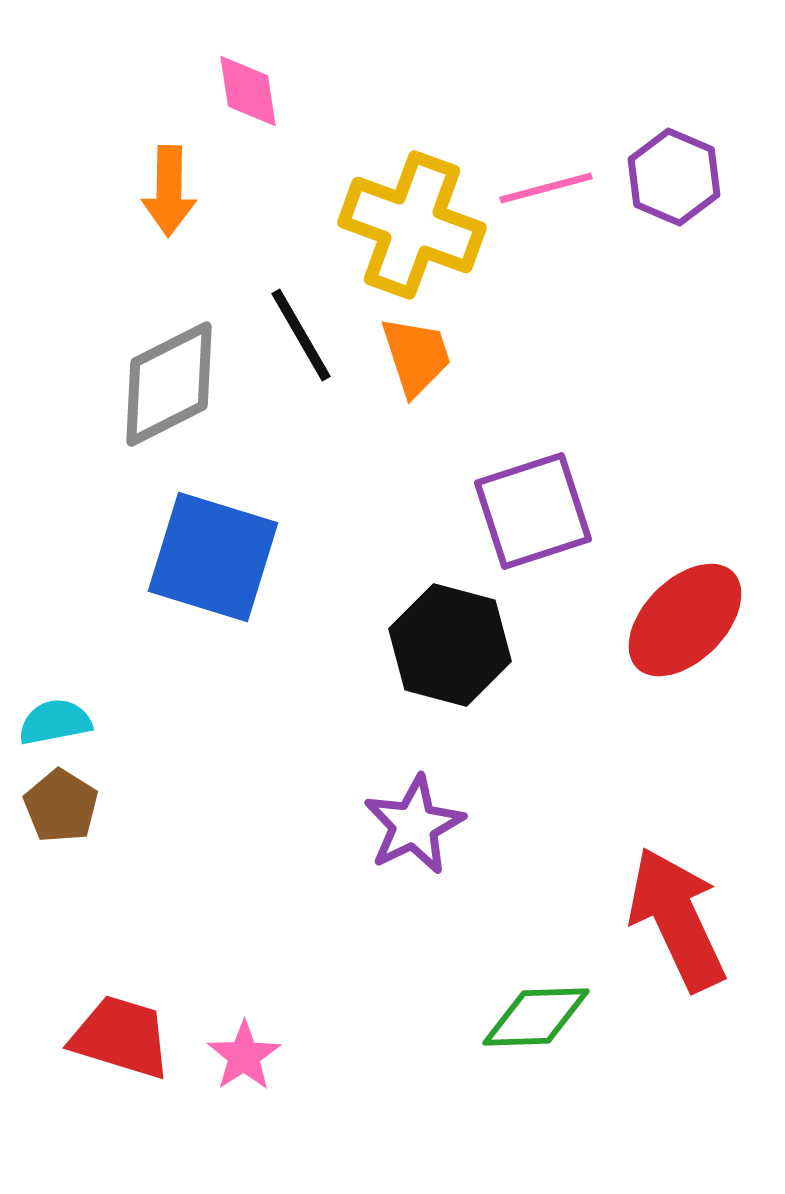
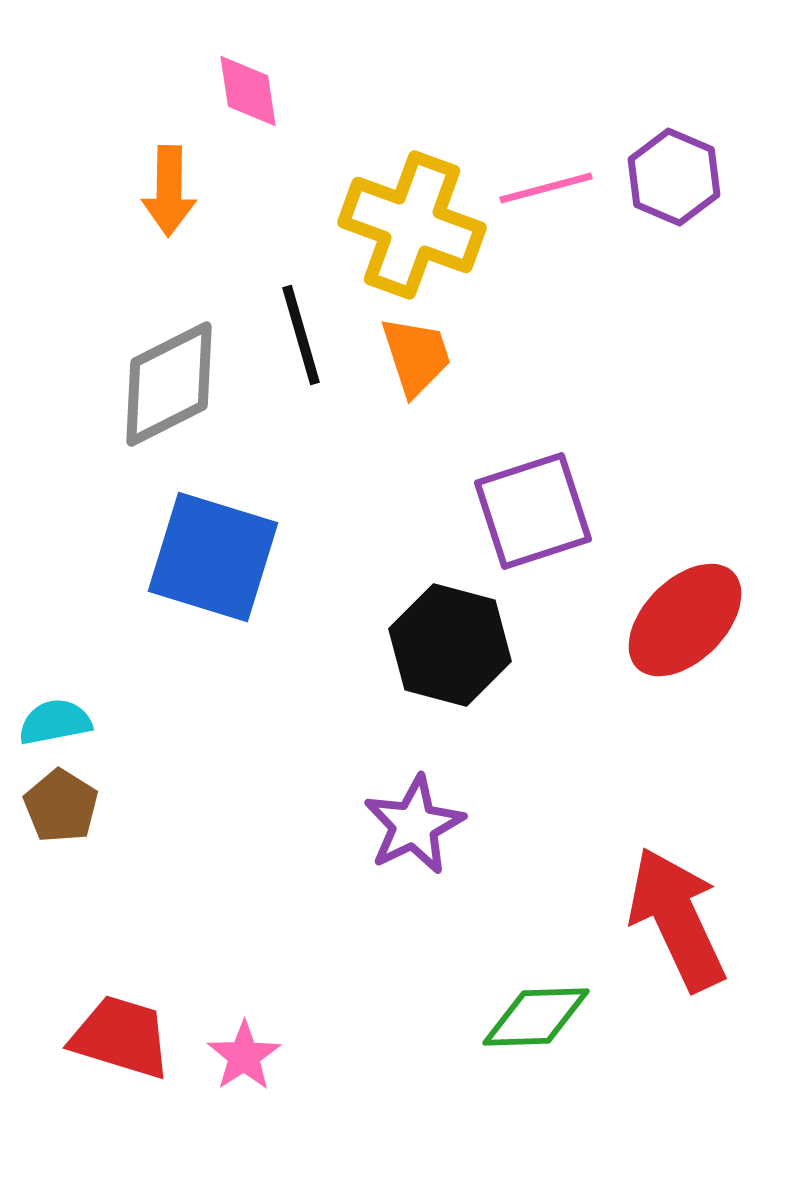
black line: rotated 14 degrees clockwise
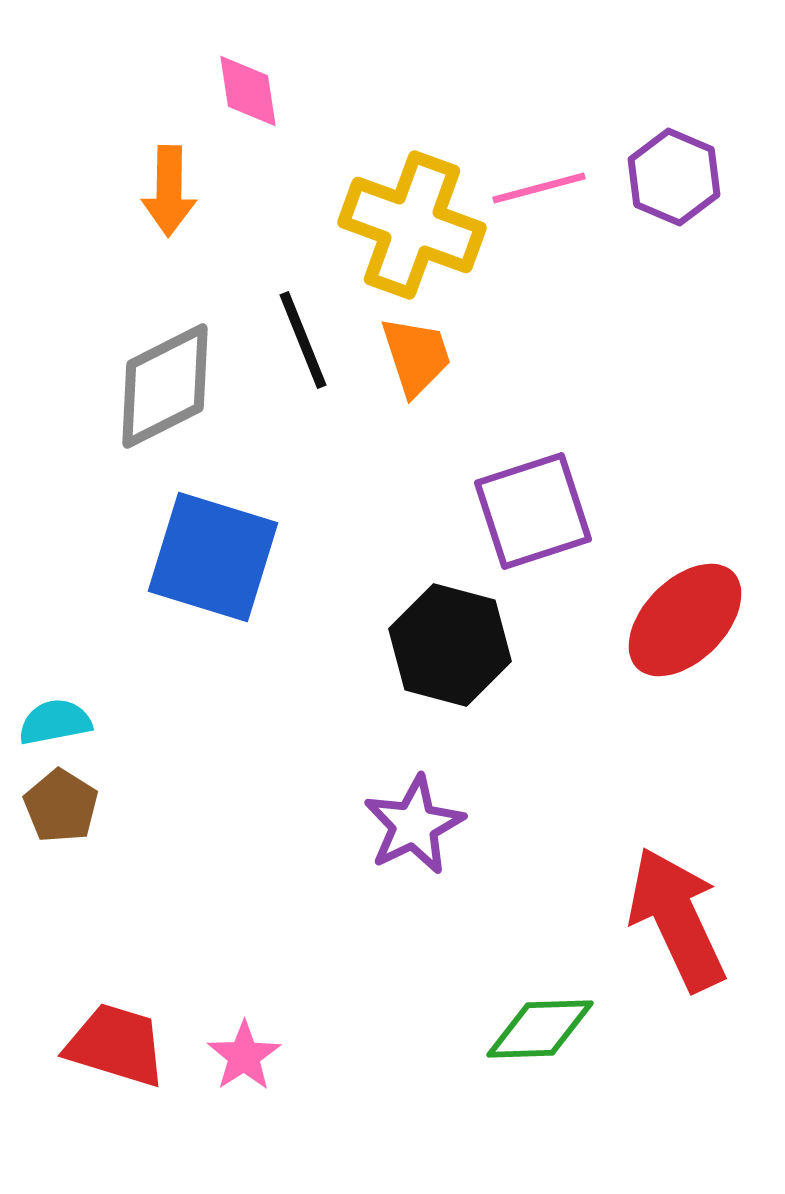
pink line: moved 7 px left
black line: moved 2 px right, 5 px down; rotated 6 degrees counterclockwise
gray diamond: moved 4 px left, 2 px down
green diamond: moved 4 px right, 12 px down
red trapezoid: moved 5 px left, 8 px down
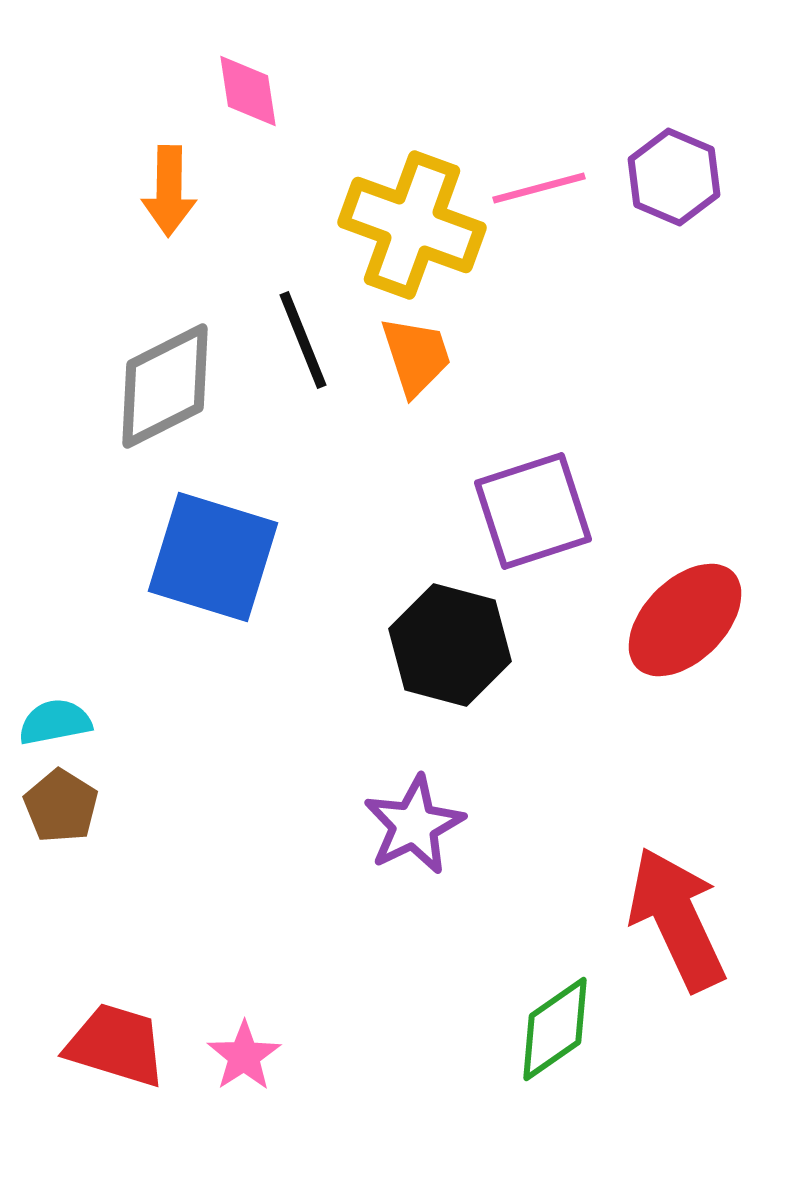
green diamond: moved 15 px right; rotated 33 degrees counterclockwise
